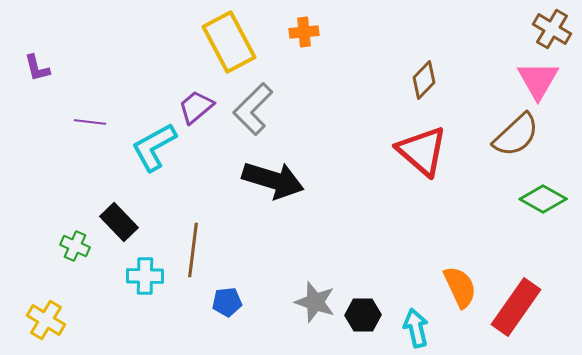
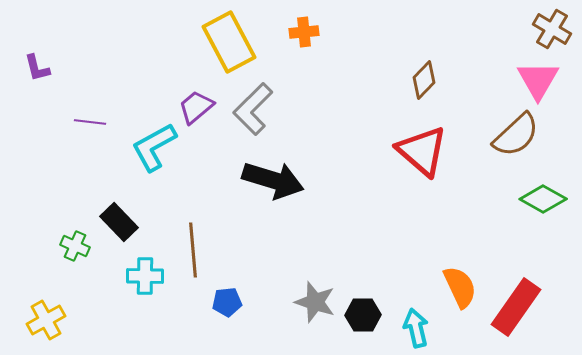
brown line: rotated 12 degrees counterclockwise
yellow cross: rotated 30 degrees clockwise
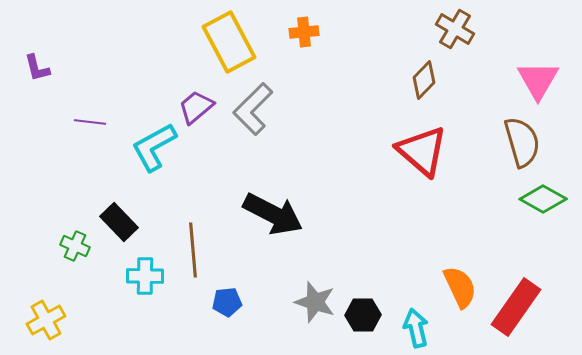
brown cross: moved 97 px left
brown semicircle: moved 6 px right, 7 px down; rotated 63 degrees counterclockwise
black arrow: moved 34 px down; rotated 10 degrees clockwise
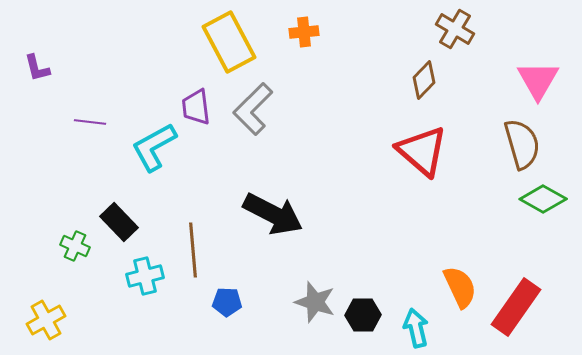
purple trapezoid: rotated 57 degrees counterclockwise
brown semicircle: moved 2 px down
cyan cross: rotated 15 degrees counterclockwise
blue pentagon: rotated 8 degrees clockwise
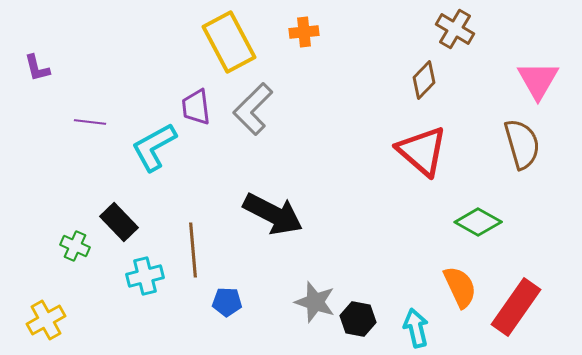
green diamond: moved 65 px left, 23 px down
black hexagon: moved 5 px left, 4 px down; rotated 12 degrees clockwise
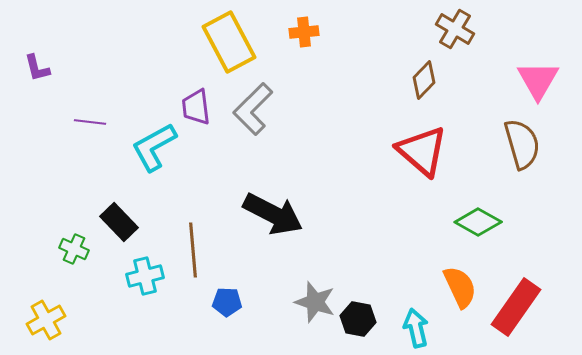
green cross: moved 1 px left, 3 px down
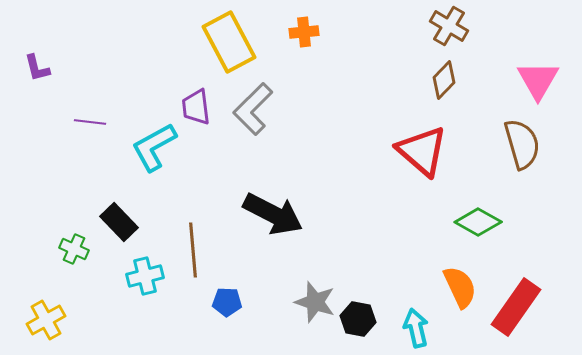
brown cross: moved 6 px left, 3 px up
brown diamond: moved 20 px right
